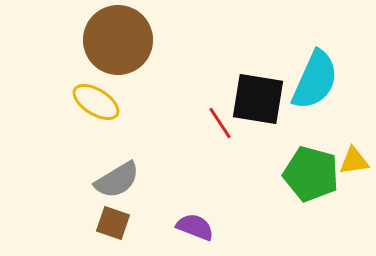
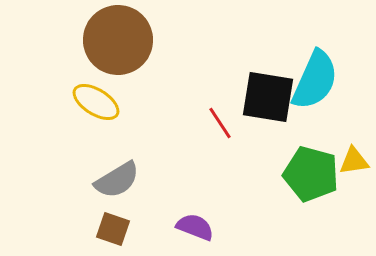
black square: moved 10 px right, 2 px up
brown square: moved 6 px down
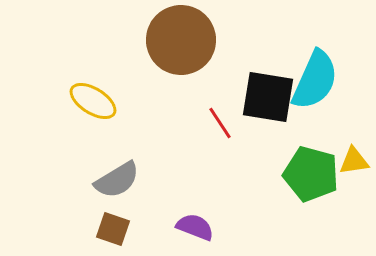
brown circle: moved 63 px right
yellow ellipse: moved 3 px left, 1 px up
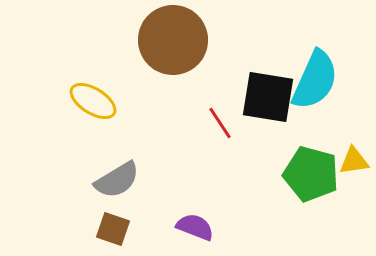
brown circle: moved 8 px left
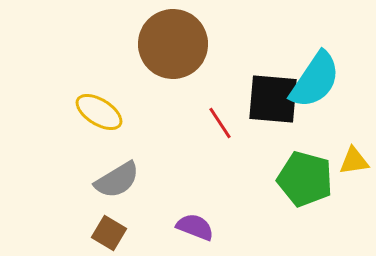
brown circle: moved 4 px down
cyan semicircle: rotated 10 degrees clockwise
black square: moved 5 px right, 2 px down; rotated 4 degrees counterclockwise
yellow ellipse: moved 6 px right, 11 px down
green pentagon: moved 6 px left, 5 px down
brown square: moved 4 px left, 4 px down; rotated 12 degrees clockwise
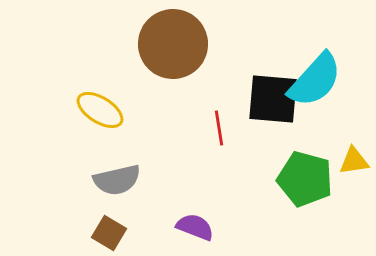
cyan semicircle: rotated 8 degrees clockwise
yellow ellipse: moved 1 px right, 2 px up
red line: moved 1 px left, 5 px down; rotated 24 degrees clockwise
gray semicircle: rotated 18 degrees clockwise
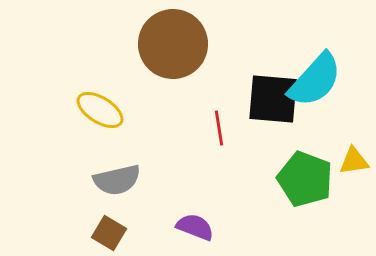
green pentagon: rotated 6 degrees clockwise
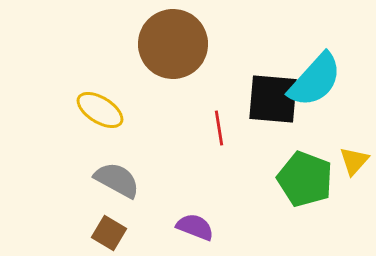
yellow triangle: rotated 40 degrees counterclockwise
gray semicircle: rotated 138 degrees counterclockwise
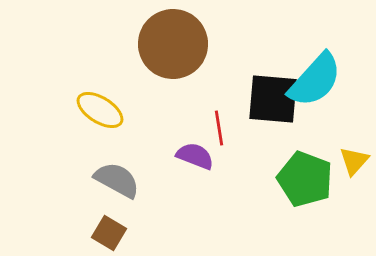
purple semicircle: moved 71 px up
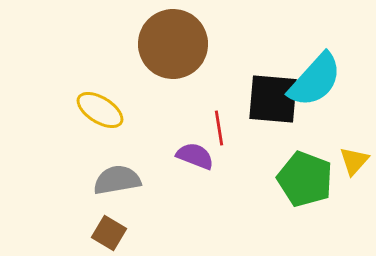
gray semicircle: rotated 39 degrees counterclockwise
